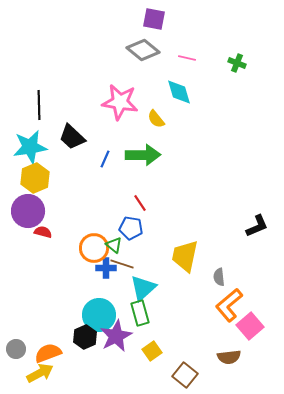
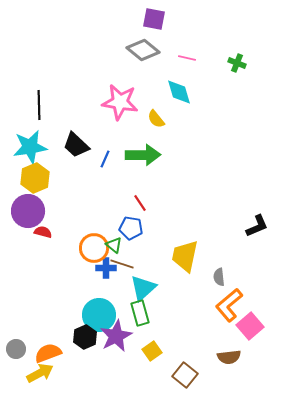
black trapezoid: moved 4 px right, 8 px down
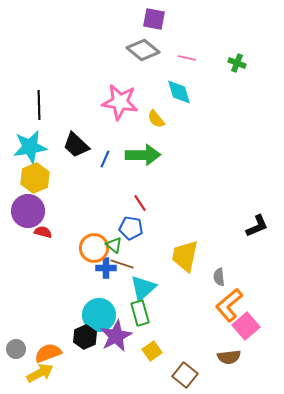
pink square: moved 4 px left
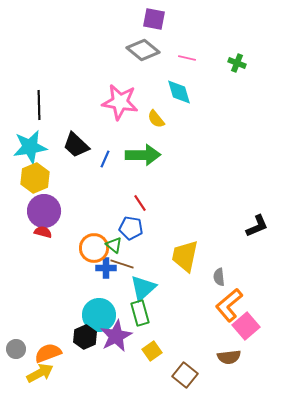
purple circle: moved 16 px right
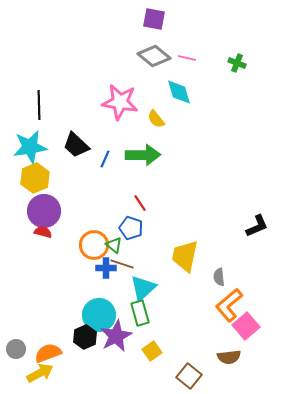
gray diamond: moved 11 px right, 6 px down
blue pentagon: rotated 10 degrees clockwise
orange circle: moved 3 px up
brown square: moved 4 px right, 1 px down
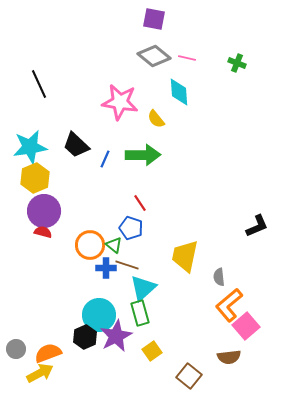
cyan diamond: rotated 12 degrees clockwise
black line: moved 21 px up; rotated 24 degrees counterclockwise
orange circle: moved 4 px left
brown line: moved 5 px right, 1 px down
